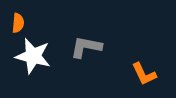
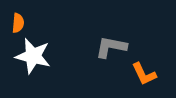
gray L-shape: moved 25 px right
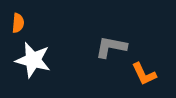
white star: moved 4 px down
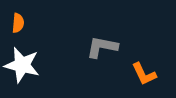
gray L-shape: moved 9 px left
white star: moved 11 px left, 5 px down
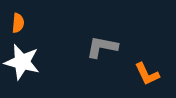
white star: moved 3 px up
orange L-shape: moved 3 px right
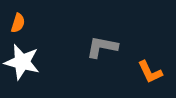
orange semicircle: rotated 12 degrees clockwise
orange L-shape: moved 3 px right, 2 px up
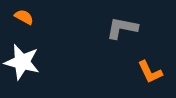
orange semicircle: moved 6 px right, 6 px up; rotated 78 degrees counterclockwise
gray L-shape: moved 20 px right, 19 px up
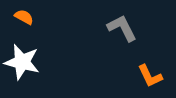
gray L-shape: rotated 52 degrees clockwise
orange L-shape: moved 4 px down
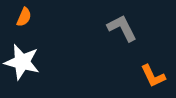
orange semicircle: rotated 84 degrees clockwise
orange L-shape: moved 3 px right
